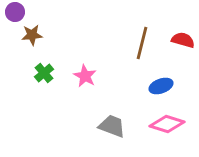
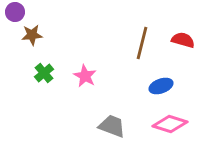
pink diamond: moved 3 px right
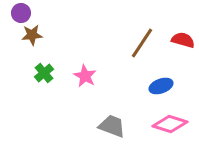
purple circle: moved 6 px right, 1 px down
brown line: rotated 20 degrees clockwise
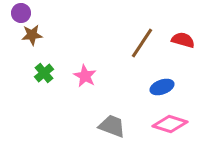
blue ellipse: moved 1 px right, 1 px down
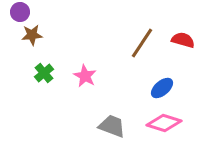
purple circle: moved 1 px left, 1 px up
blue ellipse: moved 1 px down; rotated 20 degrees counterclockwise
pink diamond: moved 6 px left, 1 px up
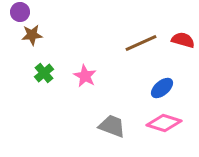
brown line: moved 1 px left; rotated 32 degrees clockwise
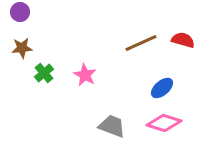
brown star: moved 10 px left, 13 px down
pink star: moved 1 px up
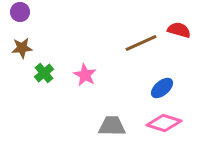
red semicircle: moved 4 px left, 10 px up
gray trapezoid: rotated 20 degrees counterclockwise
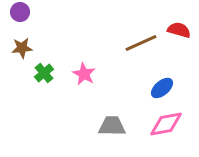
pink star: moved 1 px left, 1 px up
pink diamond: moved 2 px right, 1 px down; rotated 28 degrees counterclockwise
